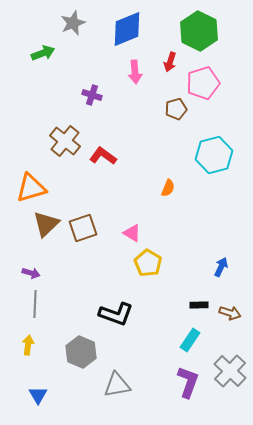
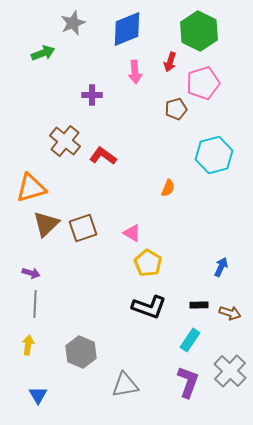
purple cross: rotated 18 degrees counterclockwise
black L-shape: moved 33 px right, 7 px up
gray triangle: moved 8 px right
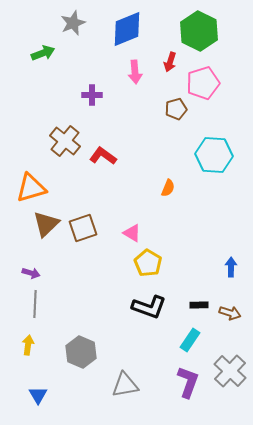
cyan hexagon: rotated 18 degrees clockwise
blue arrow: moved 10 px right; rotated 24 degrees counterclockwise
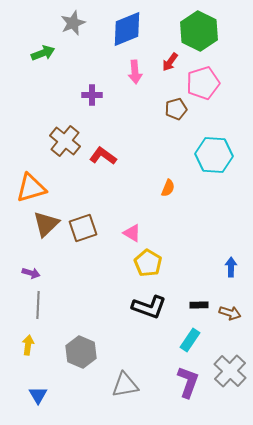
red arrow: rotated 18 degrees clockwise
gray line: moved 3 px right, 1 px down
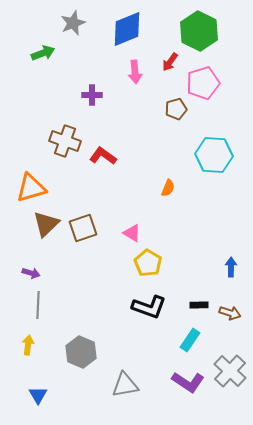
brown cross: rotated 20 degrees counterclockwise
purple L-shape: rotated 104 degrees clockwise
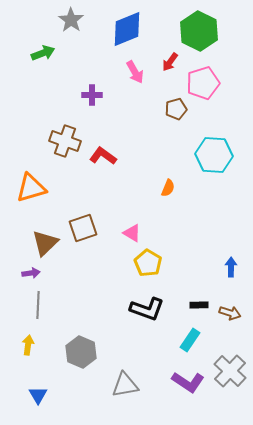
gray star: moved 2 px left, 3 px up; rotated 15 degrees counterclockwise
pink arrow: rotated 25 degrees counterclockwise
brown triangle: moved 1 px left, 19 px down
purple arrow: rotated 24 degrees counterclockwise
black L-shape: moved 2 px left, 2 px down
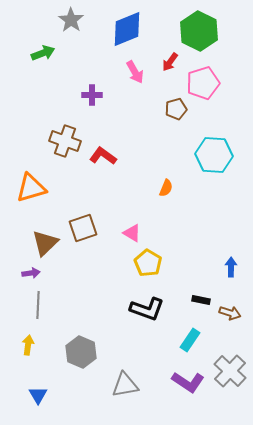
orange semicircle: moved 2 px left
black rectangle: moved 2 px right, 5 px up; rotated 12 degrees clockwise
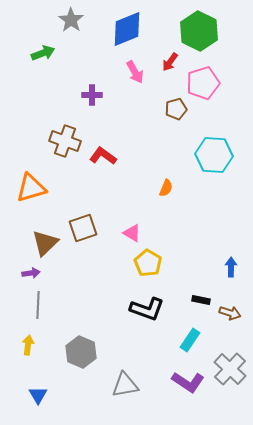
gray cross: moved 2 px up
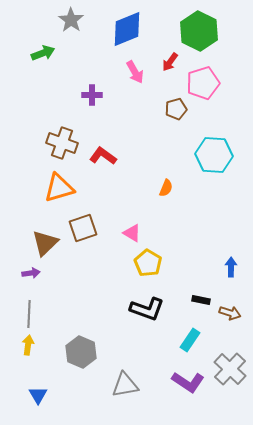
brown cross: moved 3 px left, 2 px down
orange triangle: moved 28 px right
gray line: moved 9 px left, 9 px down
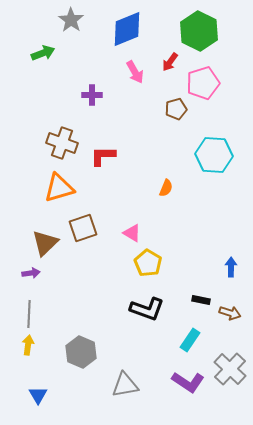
red L-shape: rotated 36 degrees counterclockwise
